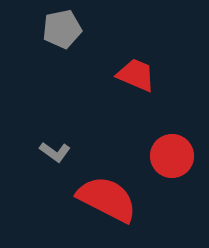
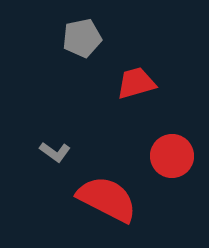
gray pentagon: moved 20 px right, 9 px down
red trapezoid: moved 8 px down; rotated 39 degrees counterclockwise
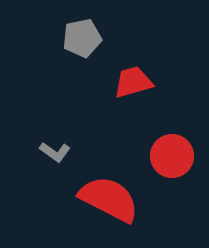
red trapezoid: moved 3 px left, 1 px up
red semicircle: moved 2 px right
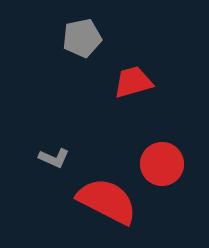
gray L-shape: moved 1 px left, 6 px down; rotated 12 degrees counterclockwise
red circle: moved 10 px left, 8 px down
red semicircle: moved 2 px left, 2 px down
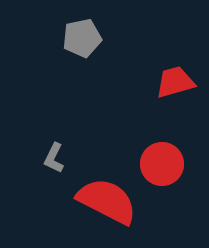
red trapezoid: moved 42 px right
gray L-shape: rotated 92 degrees clockwise
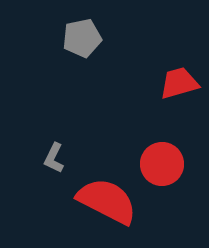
red trapezoid: moved 4 px right, 1 px down
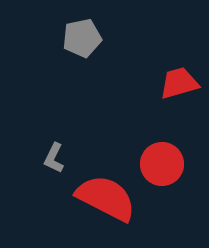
red semicircle: moved 1 px left, 3 px up
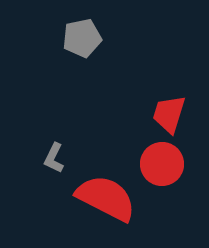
red trapezoid: moved 10 px left, 31 px down; rotated 57 degrees counterclockwise
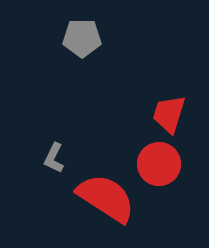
gray pentagon: rotated 12 degrees clockwise
red circle: moved 3 px left
red semicircle: rotated 6 degrees clockwise
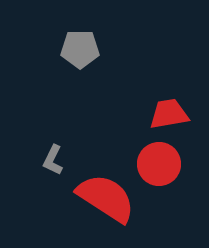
gray pentagon: moved 2 px left, 11 px down
red trapezoid: rotated 63 degrees clockwise
gray L-shape: moved 1 px left, 2 px down
